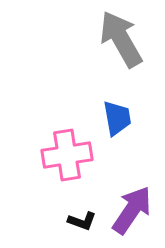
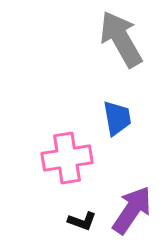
pink cross: moved 3 px down
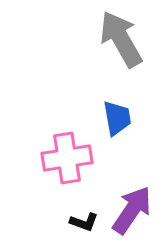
black L-shape: moved 2 px right, 1 px down
